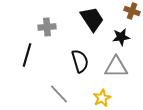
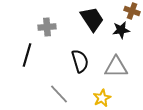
black star: moved 7 px up
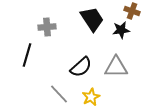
black semicircle: moved 1 px right, 6 px down; rotated 65 degrees clockwise
yellow star: moved 11 px left, 1 px up
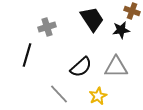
gray cross: rotated 12 degrees counterclockwise
yellow star: moved 7 px right, 1 px up
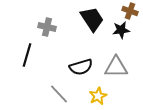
brown cross: moved 2 px left
gray cross: rotated 30 degrees clockwise
black semicircle: rotated 25 degrees clockwise
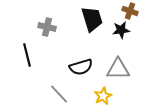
black trapezoid: rotated 16 degrees clockwise
black line: rotated 30 degrees counterclockwise
gray triangle: moved 2 px right, 2 px down
yellow star: moved 5 px right
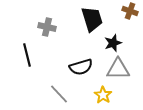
black star: moved 8 px left, 13 px down; rotated 12 degrees counterclockwise
yellow star: moved 1 px up; rotated 12 degrees counterclockwise
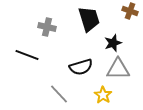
black trapezoid: moved 3 px left
black line: rotated 55 degrees counterclockwise
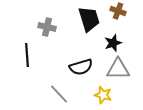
brown cross: moved 12 px left
black line: rotated 65 degrees clockwise
yellow star: rotated 18 degrees counterclockwise
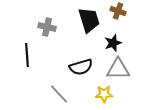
black trapezoid: moved 1 px down
yellow star: moved 1 px right, 1 px up; rotated 18 degrees counterclockwise
